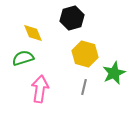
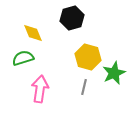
yellow hexagon: moved 3 px right, 3 px down
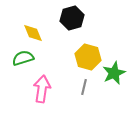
pink arrow: moved 2 px right
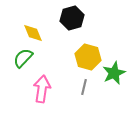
green semicircle: rotated 30 degrees counterclockwise
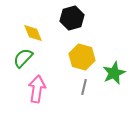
yellow hexagon: moved 6 px left
pink arrow: moved 5 px left
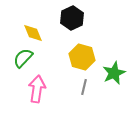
black hexagon: rotated 10 degrees counterclockwise
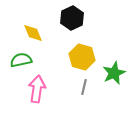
green semicircle: moved 2 px left, 2 px down; rotated 35 degrees clockwise
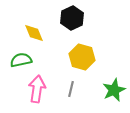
yellow diamond: moved 1 px right
green star: moved 17 px down
gray line: moved 13 px left, 2 px down
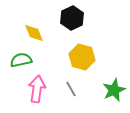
gray line: rotated 42 degrees counterclockwise
